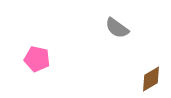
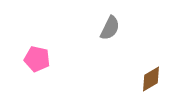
gray semicircle: moved 7 px left; rotated 100 degrees counterclockwise
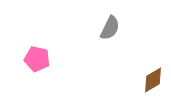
brown diamond: moved 2 px right, 1 px down
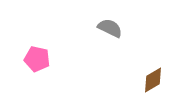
gray semicircle: rotated 90 degrees counterclockwise
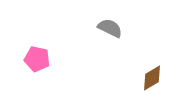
brown diamond: moved 1 px left, 2 px up
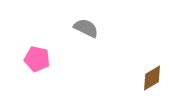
gray semicircle: moved 24 px left
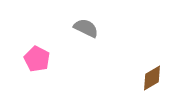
pink pentagon: rotated 15 degrees clockwise
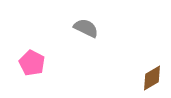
pink pentagon: moved 5 px left, 4 px down
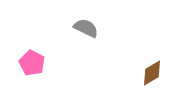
brown diamond: moved 5 px up
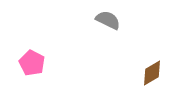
gray semicircle: moved 22 px right, 8 px up
